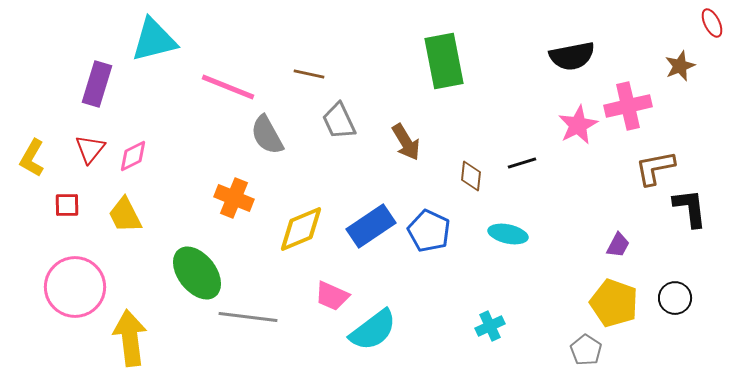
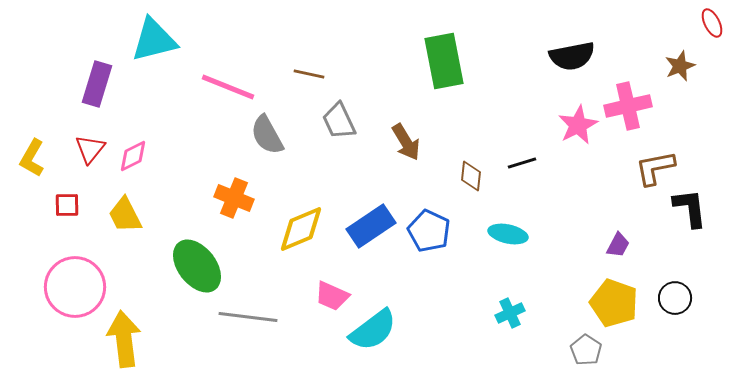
green ellipse: moved 7 px up
cyan cross: moved 20 px right, 13 px up
yellow arrow: moved 6 px left, 1 px down
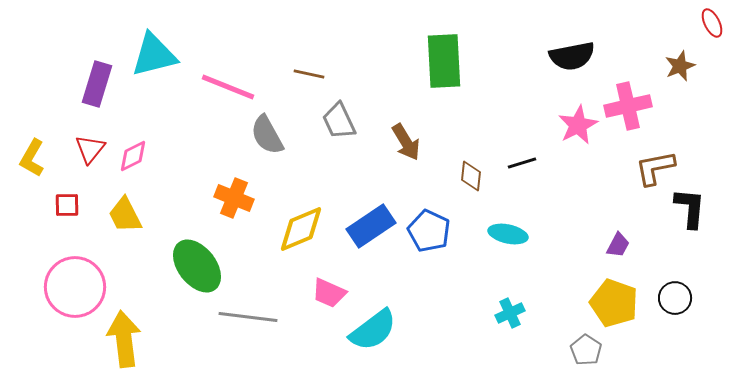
cyan triangle: moved 15 px down
green rectangle: rotated 8 degrees clockwise
black L-shape: rotated 12 degrees clockwise
pink trapezoid: moved 3 px left, 3 px up
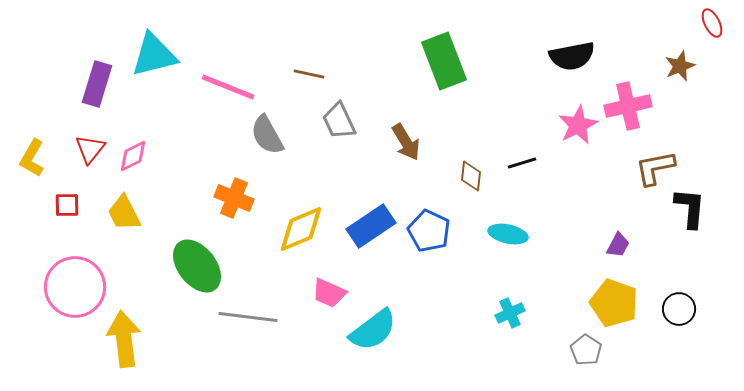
green rectangle: rotated 18 degrees counterclockwise
yellow trapezoid: moved 1 px left, 2 px up
black circle: moved 4 px right, 11 px down
